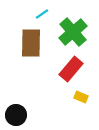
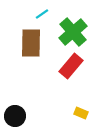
red rectangle: moved 3 px up
yellow rectangle: moved 16 px down
black circle: moved 1 px left, 1 px down
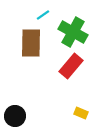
cyan line: moved 1 px right, 1 px down
green cross: rotated 20 degrees counterclockwise
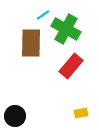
green cross: moved 7 px left, 3 px up
yellow rectangle: rotated 32 degrees counterclockwise
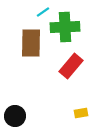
cyan line: moved 3 px up
green cross: moved 1 px left, 2 px up; rotated 32 degrees counterclockwise
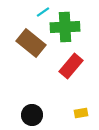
brown rectangle: rotated 52 degrees counterclockwise
black circle: moved 17 px right, 1 px up
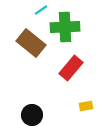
cyan line: moved 2 px left, 2 px up
red rectangle: moved 2 px down
yellow rectangle: moved 5 px right, 7 px up
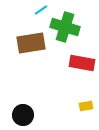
green cross: rotated 20 degrees clockwise
brown rectangle: rotated 48 degrees counterclockwise
red rectangle: moved 11 px right, 5 px up; rotated 60 degrees clockwise
black circle: moved 9 px left
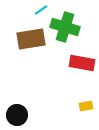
brown rectangle: moved 4 px up
black circle: moved 6 px left
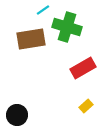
cyan line: moved 2 px right
green cross: moved 2 px right
red rectangle: moved 1 px right, 5 px down; rotated 40 degrees counterclockwise
yellow rectangle: rotated 32 degrees counterclockwise
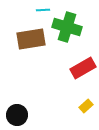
cyan line: rotated 32 degrees clockwise
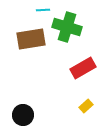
black circle: moved 6 px right
